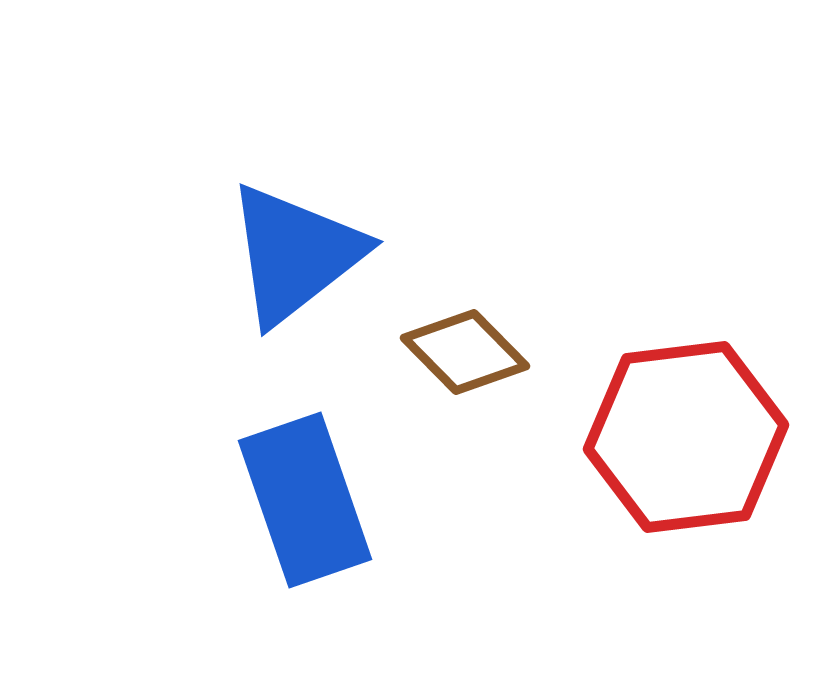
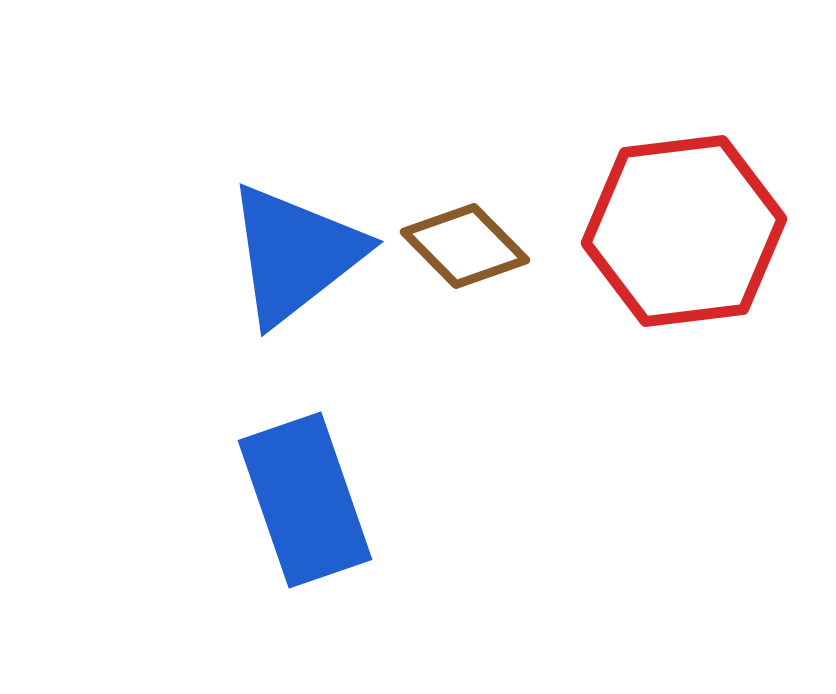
brown diamond: moved 106 px up
red hexagon: moved 2 px left, 206 px up
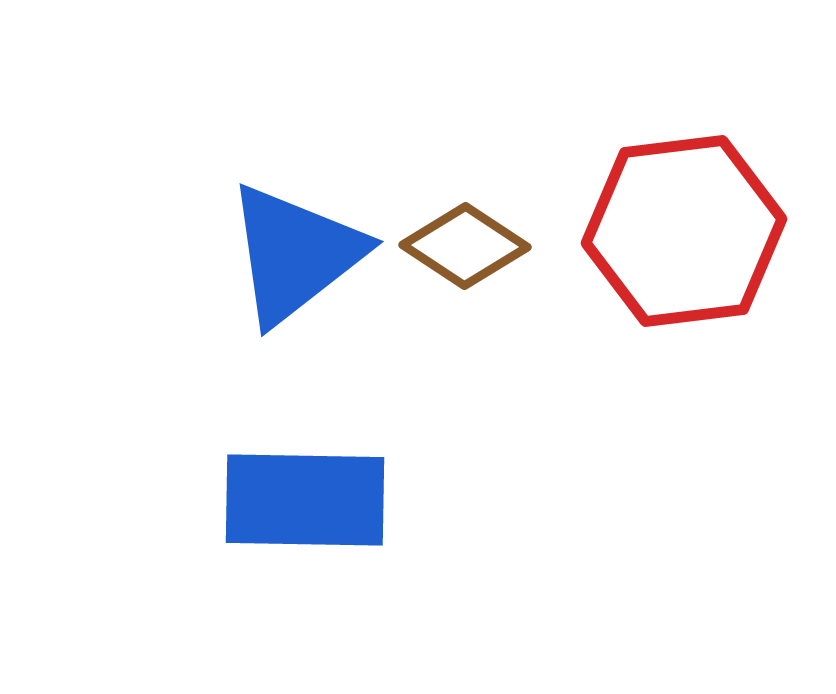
brown diamond: rotated 12 degrees counterclockwise
blue rectangle: rotated 70 degrees counterclockwise
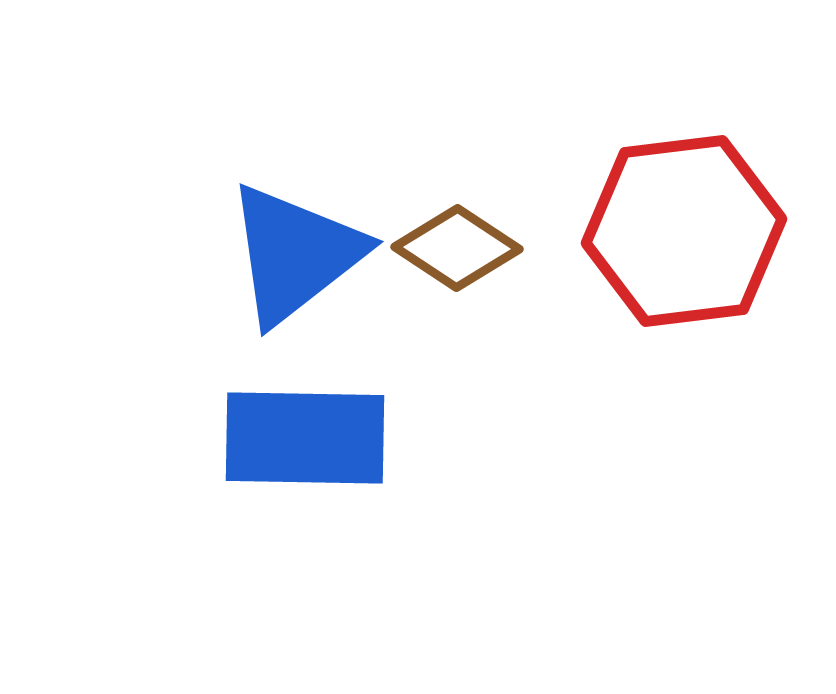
brown diamond: moved 8 px left, 2 px down
blue rectangle: moved 62 px up
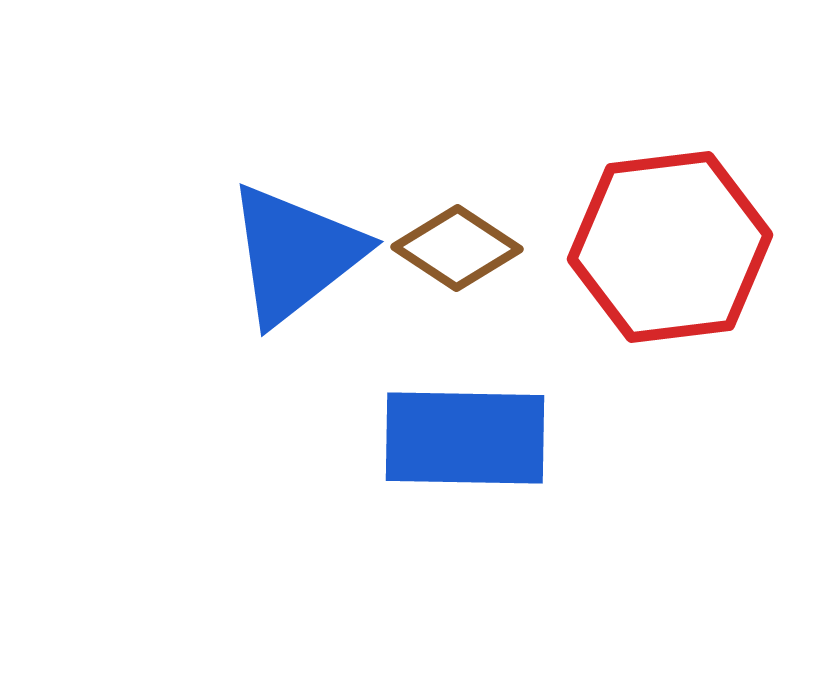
red hexagon: moved 14 px left, 16 px down
blue rectangle: moved 160 px right
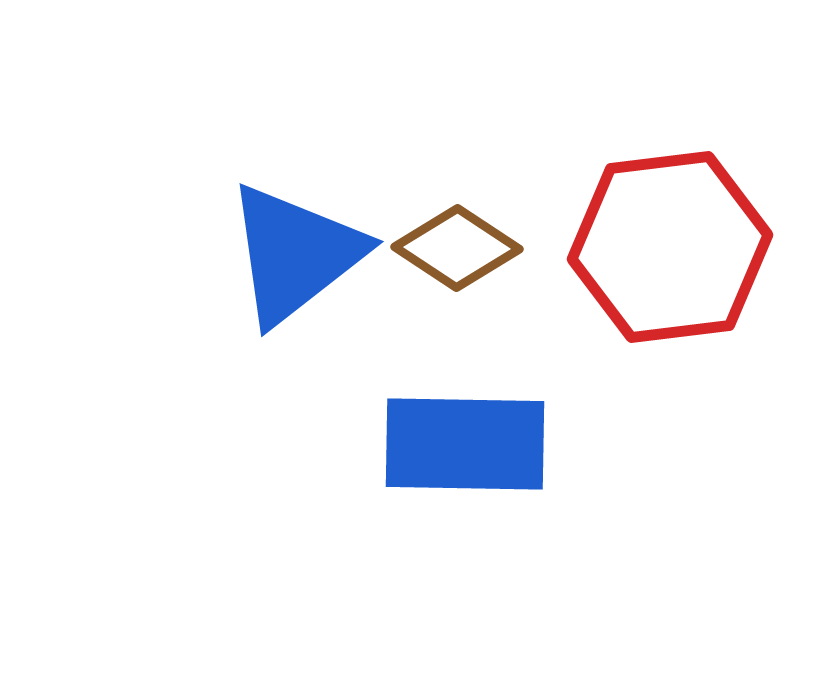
blue rectangle: moved 6 px down
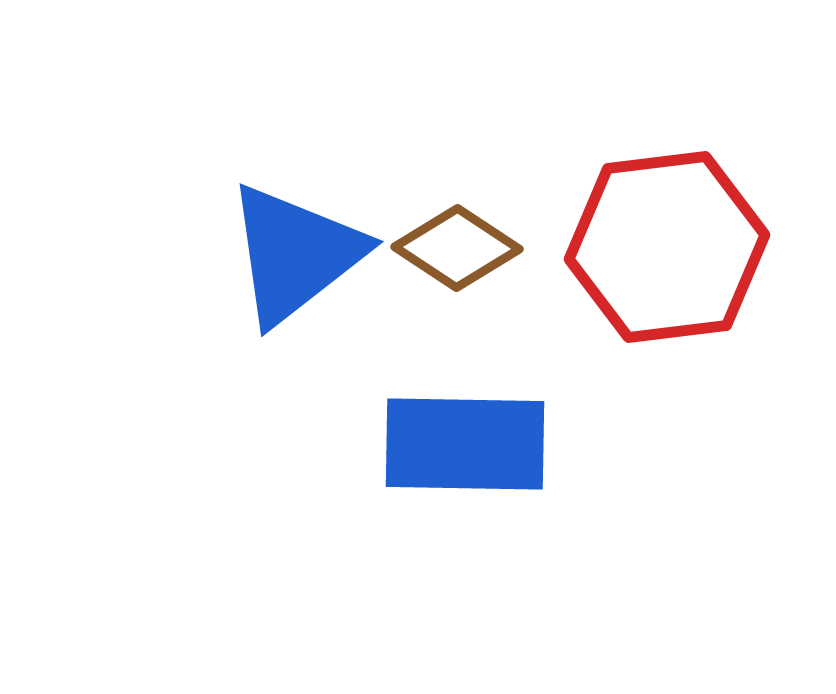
red hexagon: moved 3 px left
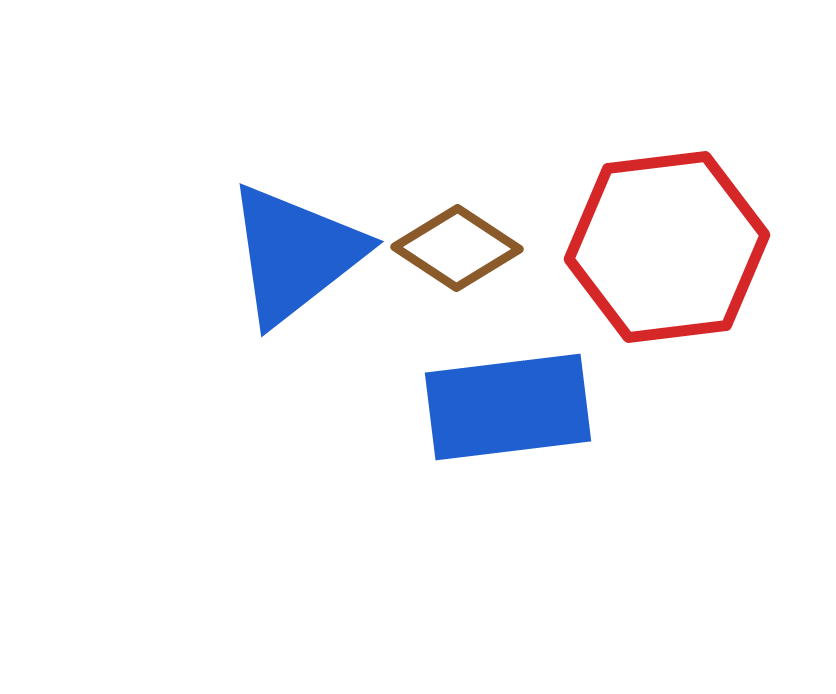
blue rectangle: moved 43 px right, 37 px up; rotated 8 degrees counterclockwise
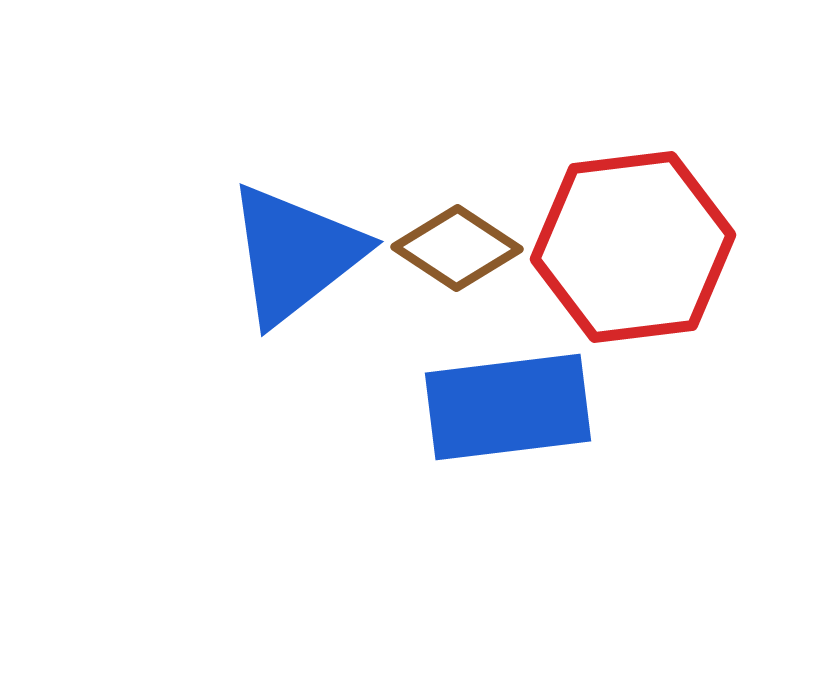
red hexagon: moved 34 px left
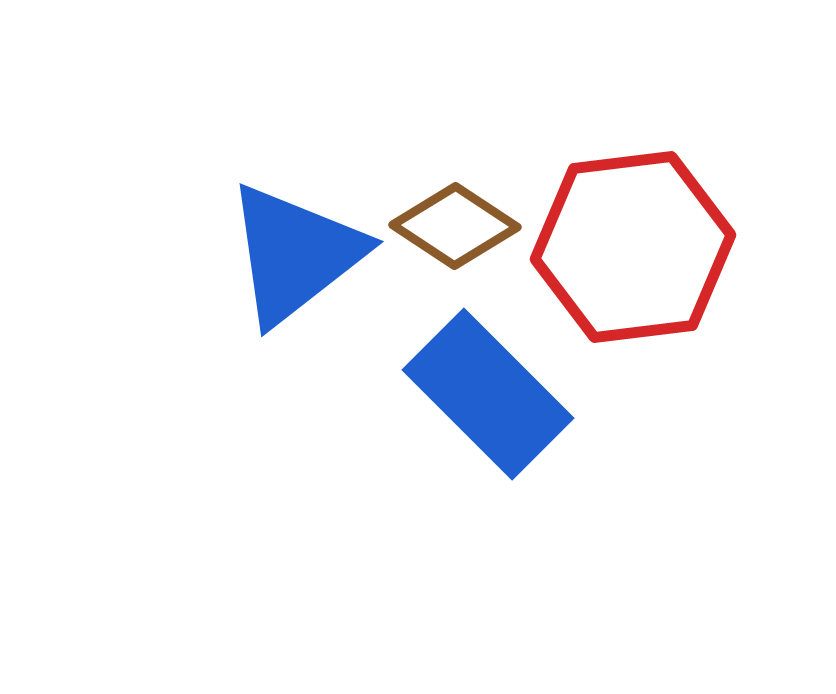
brown diamond: moved 2 px left, 22 px up
blue rectangle: moved 20 px left, 13 px up; rotated 52 degrees clockwise
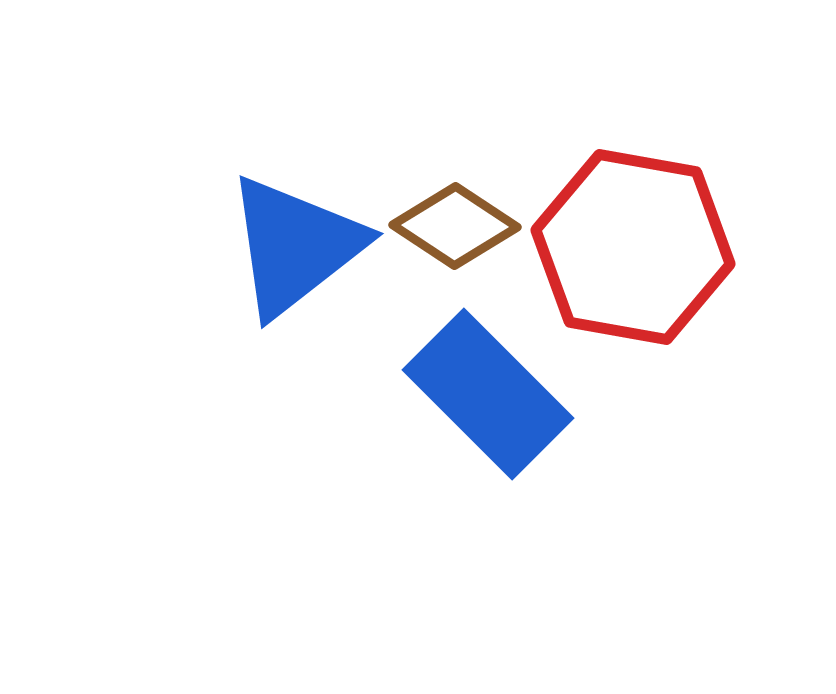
red hexagon: rotated 17 degrees clockwise
blue triangle: moved 8 px up
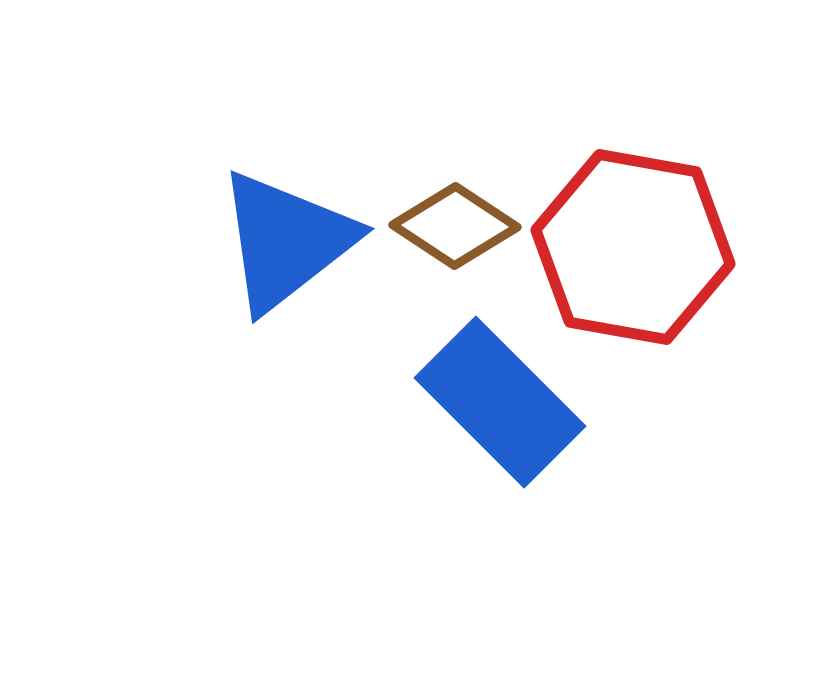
blue triangle: moved 9 px left, 5 px up
blue rectangle: moved 12 px right, 8 px down
